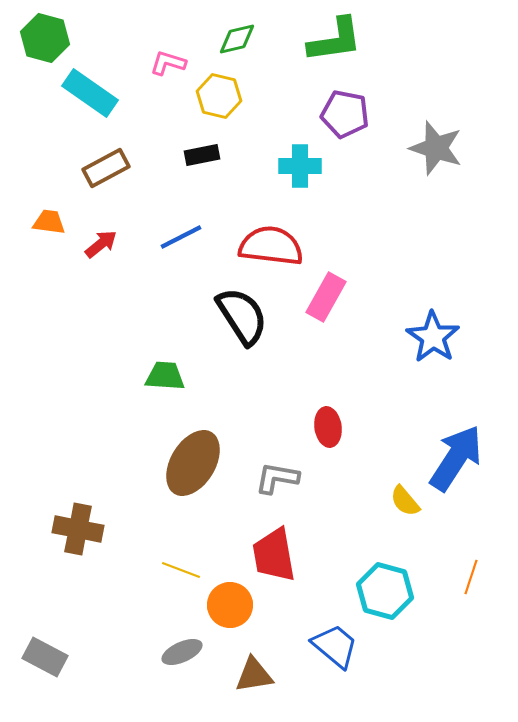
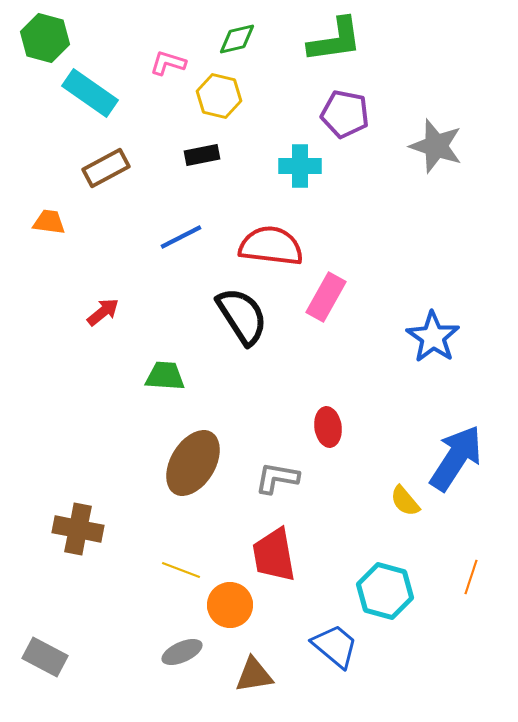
gray star: moved 2 px up
red arrow: moved 2 px right, 68 px down
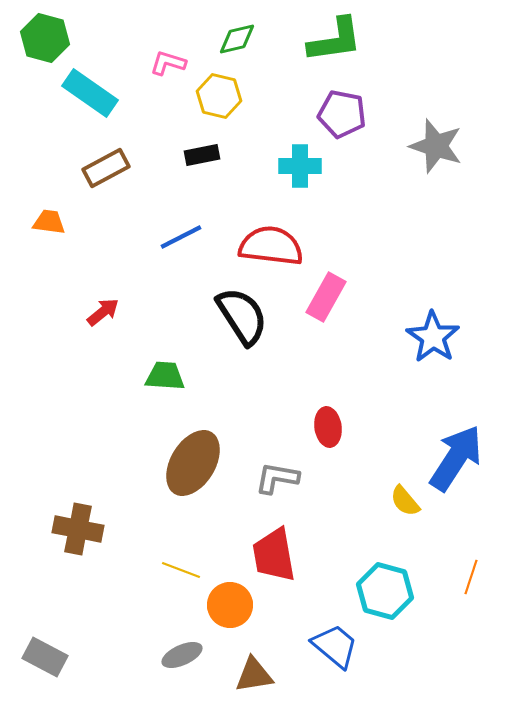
purple pentagon: moved 3 px left
gray ellipse: moved 3 px down
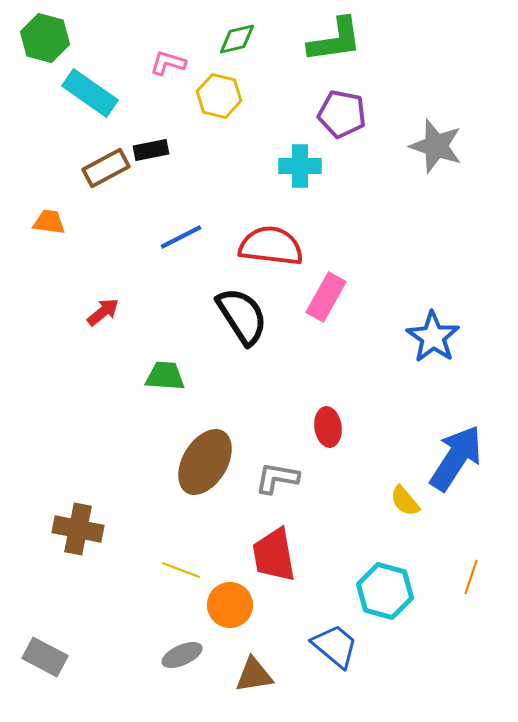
black rectangle: moved 51 px left, 5 px up
brown ellipse: moved 12 px right, 1 px up
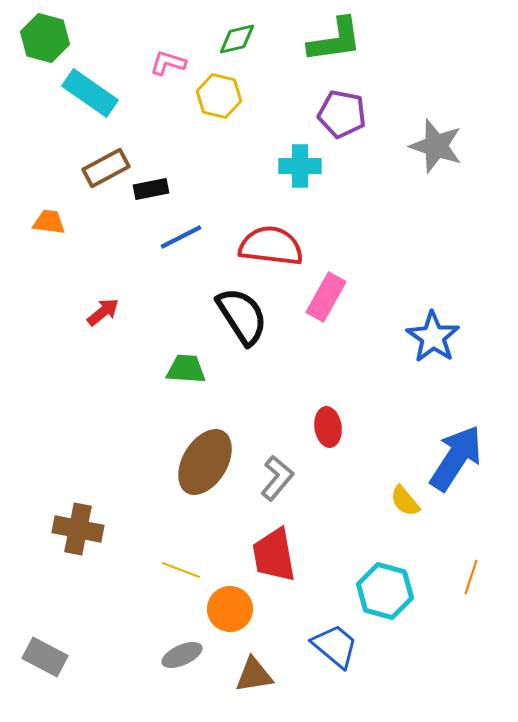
black rectangle: moved 39 px down
green trapezoid: moved 21 px right, 7 px up
gray L-shape: rotated 120 degrees clockwise
orange circle: moved 4 px down
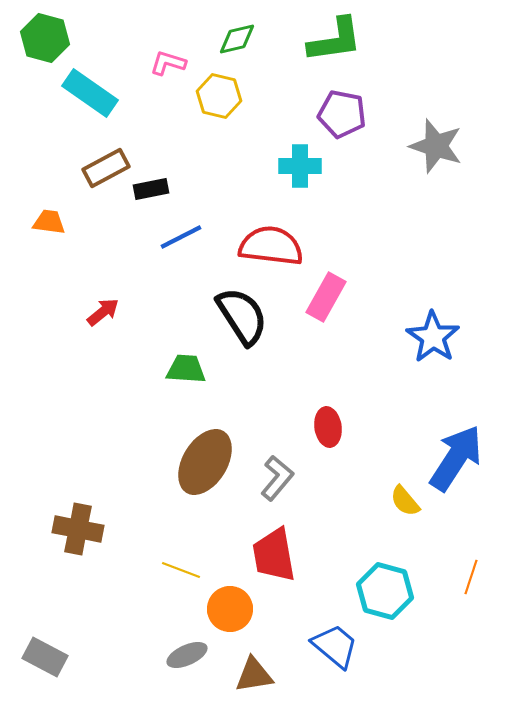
gray ellipse: moved 5 px right
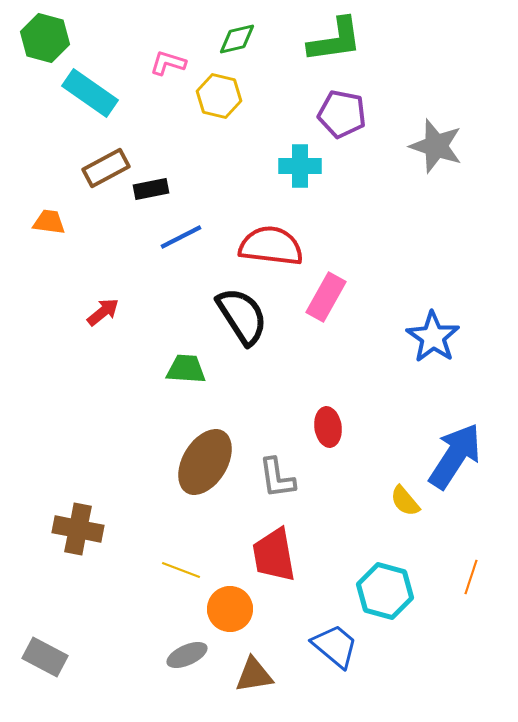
blue arrow: moved 1 px left, 2 px up
gray L-shape: rotated 132 degrees clockwise
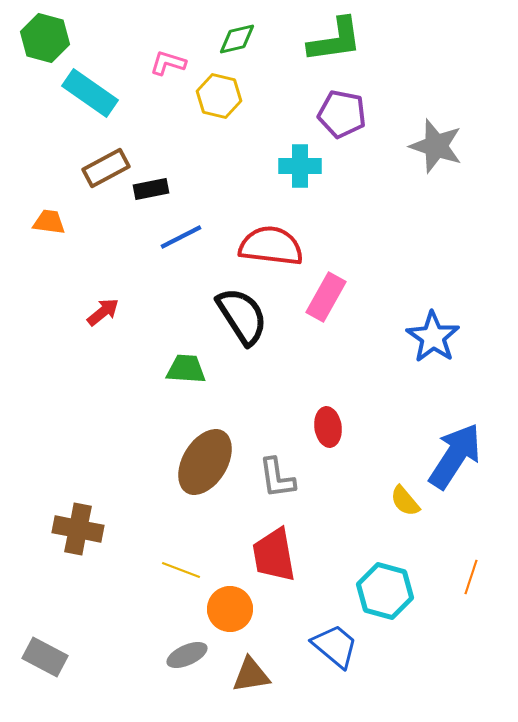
brown triangle: moved 3 px left
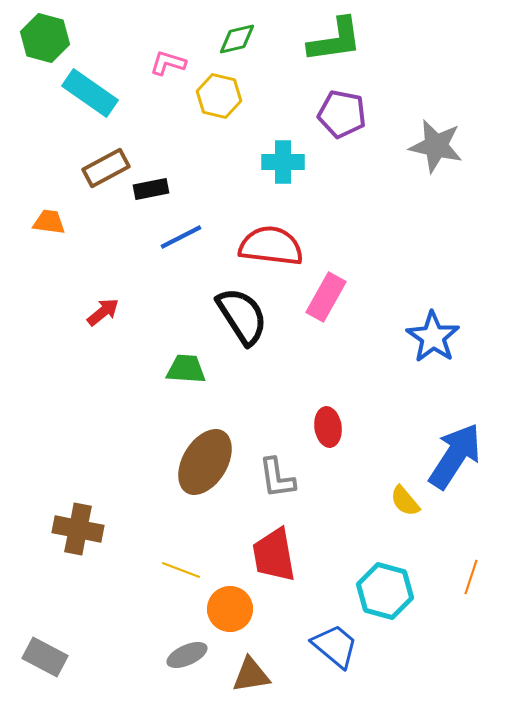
gray star: rotated 6 degrees counterclockwise
cyan cross: moved 17 px left, 4 px up
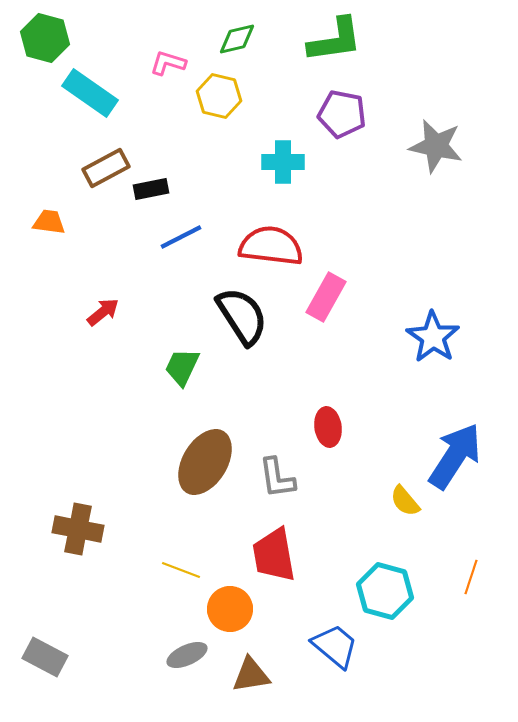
green trapezoid: moved 4 px left, 2 px up; rotated 69 degrees counterclockwise
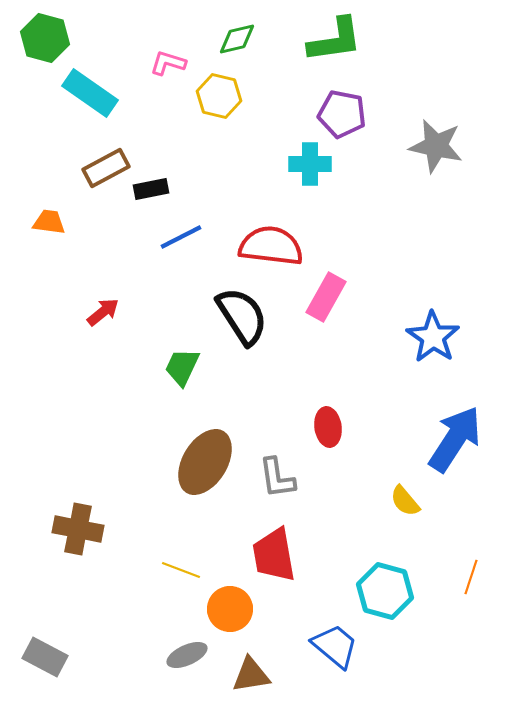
cyan cross: moved 27 px right, 2 px down
blue arrow: moved 17 px up
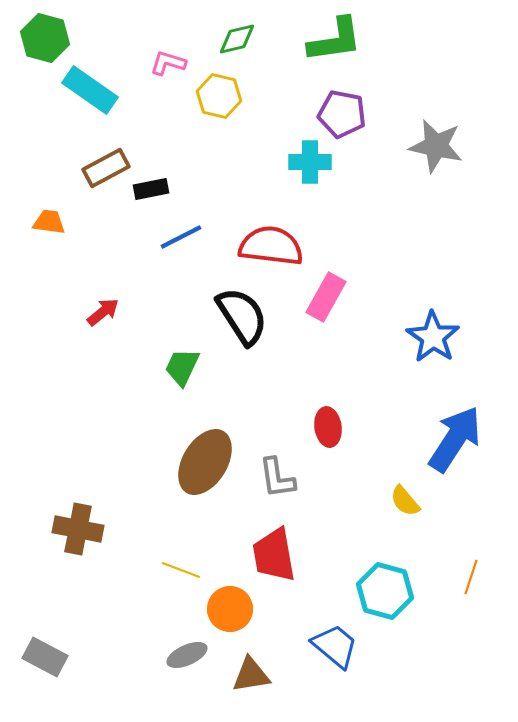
cyan rectangle: moved 3 px up
cyan cross: moved 2 px up
